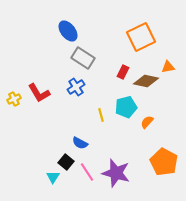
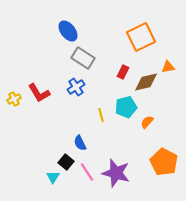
brown diamond: moved 1 px down; rotated 25 degrees counterclockwise
blue semicircle: rotated 35 degrees clockwise
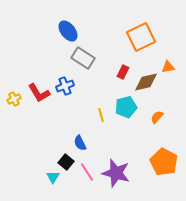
blue cross: moved 11 px left, 1 px up; rotated 12 degrees clockwise
orange semicircle: moved 10 px right, 5 px up
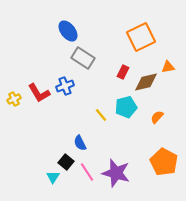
yellow line: rotated 24 degrees counterclockwise
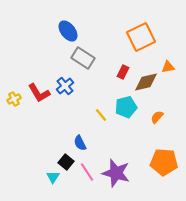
blue cross: rotated 18 degrees counterclockwise
orange pentagon: rotated 24 degrees counterclockwise
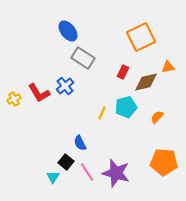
yellow line: moved 1 px right, 2 px up; rotated 64 degrees clockwise
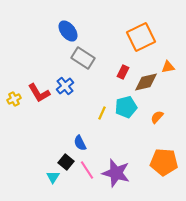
pink line: moved 2 px up
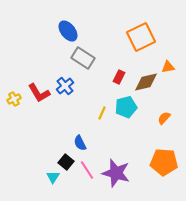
red rectangle: moved 4 px left, 5 px down
orange semicircle: moved 7 px right, 1 px down
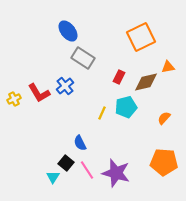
black square: moved 1 px down
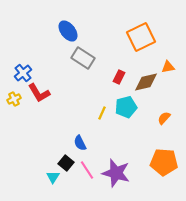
blue cross: moved 42 px left, 13 px up
